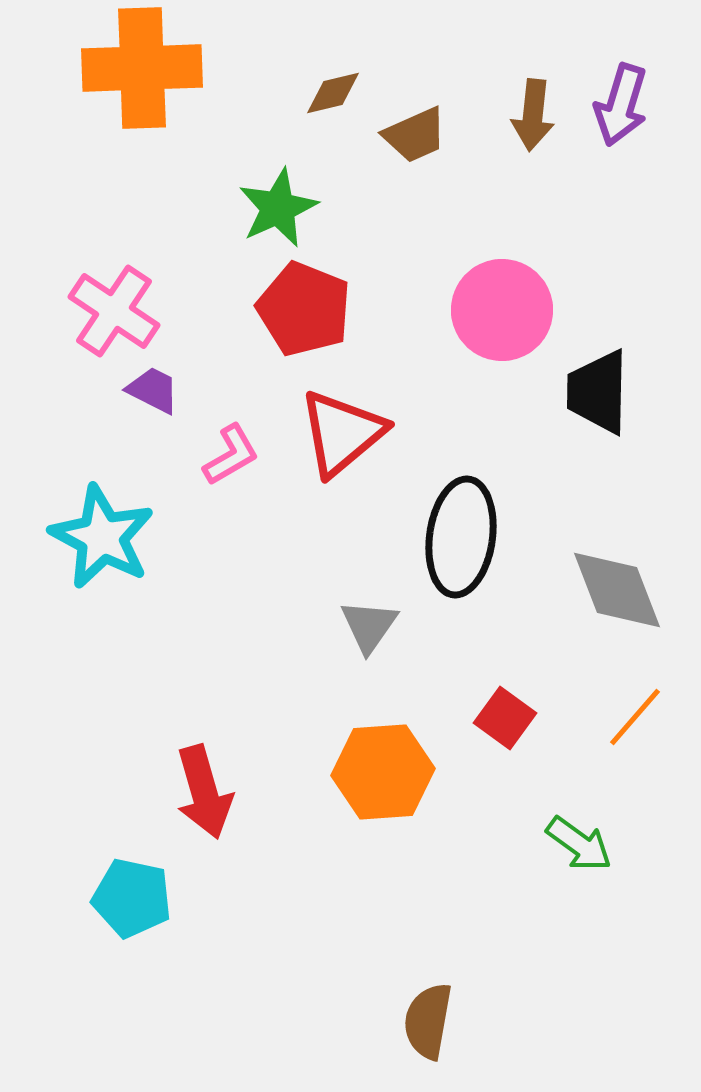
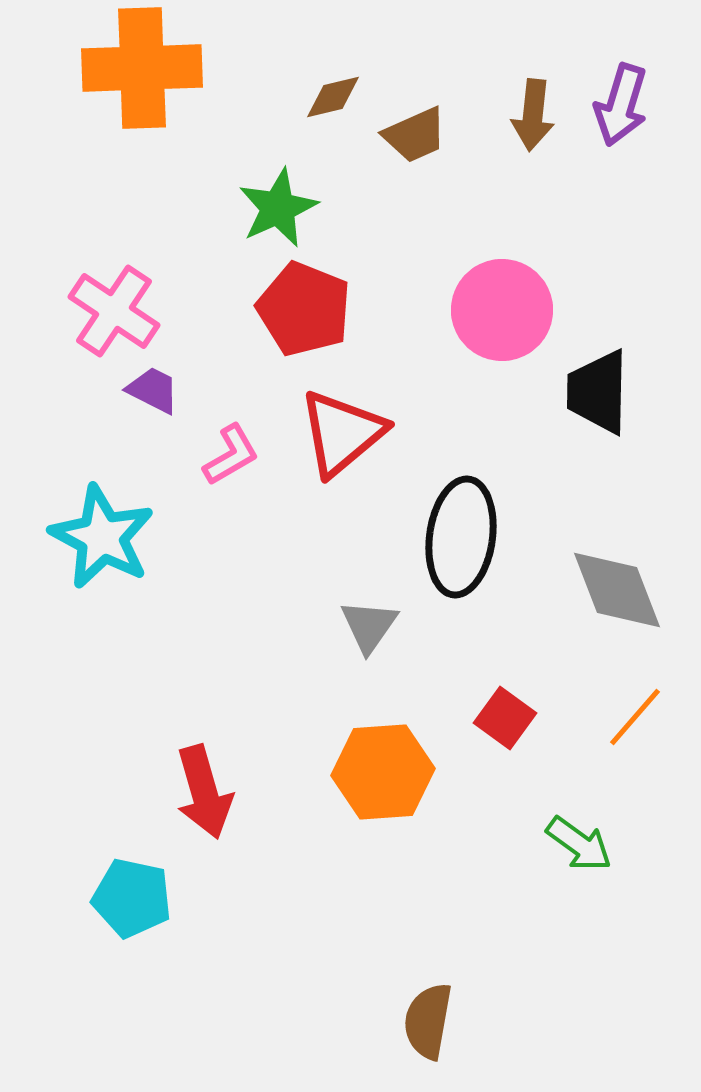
brown diamond: moved 4 px down
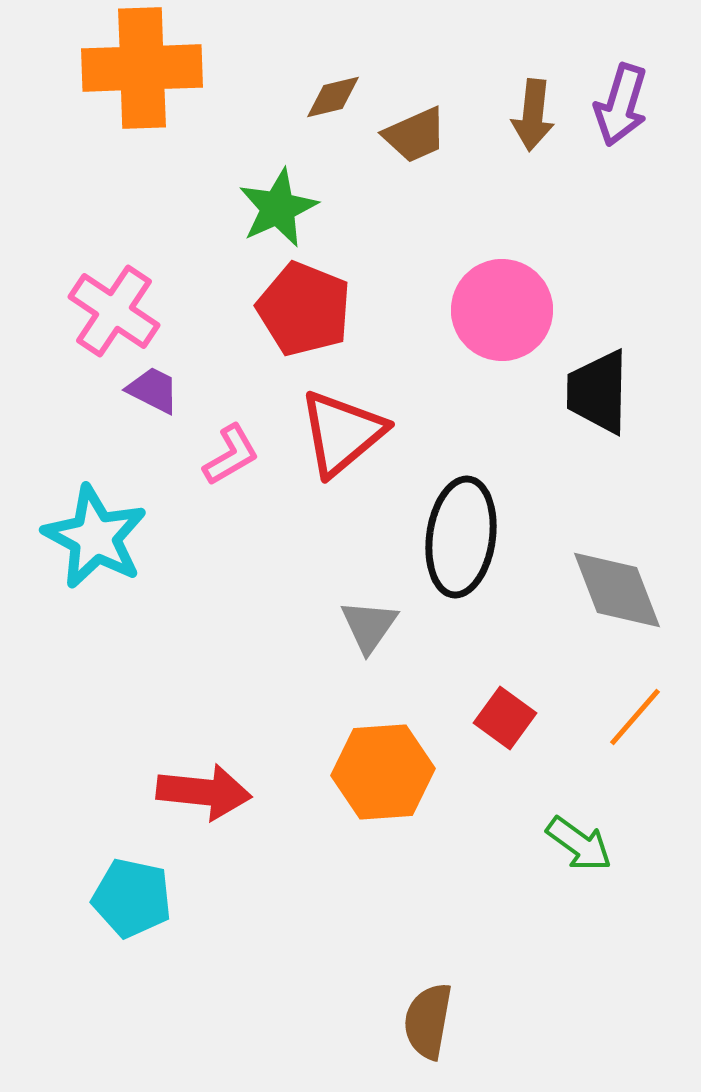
cyan star: moved 7 px left
red arrow: rotated 68 degrees counterclockwise
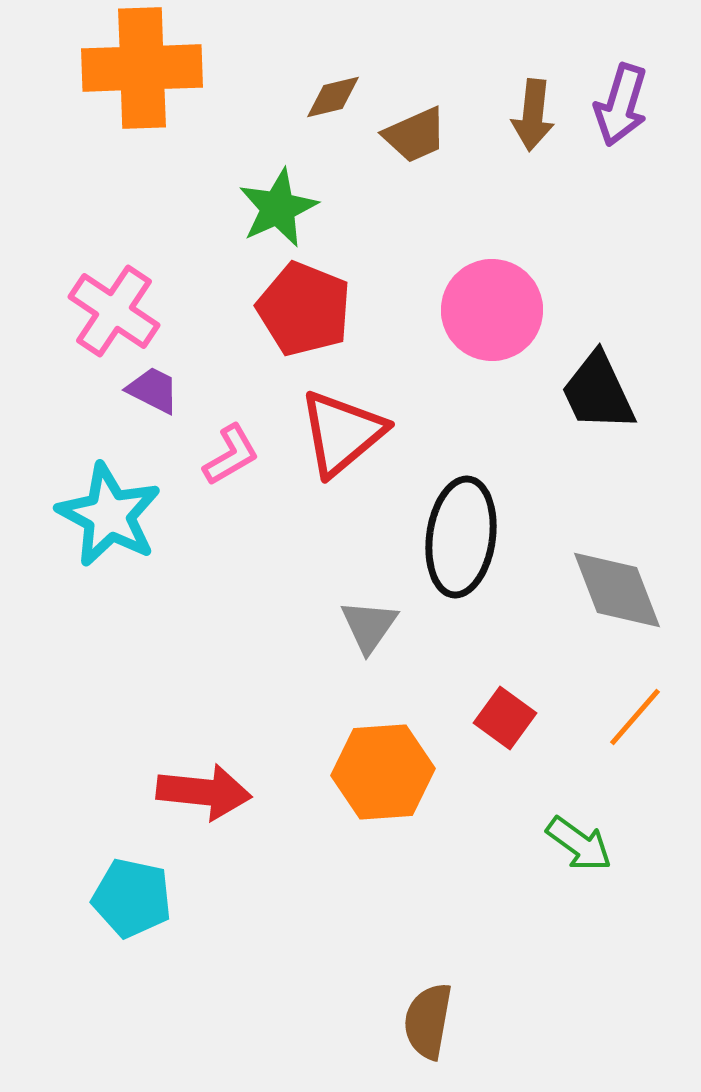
pink circle: moved 10 px left
black trapezoid: rotated 26 degrees counterclockwise
cyan star: moved 14 px right, 22 px up
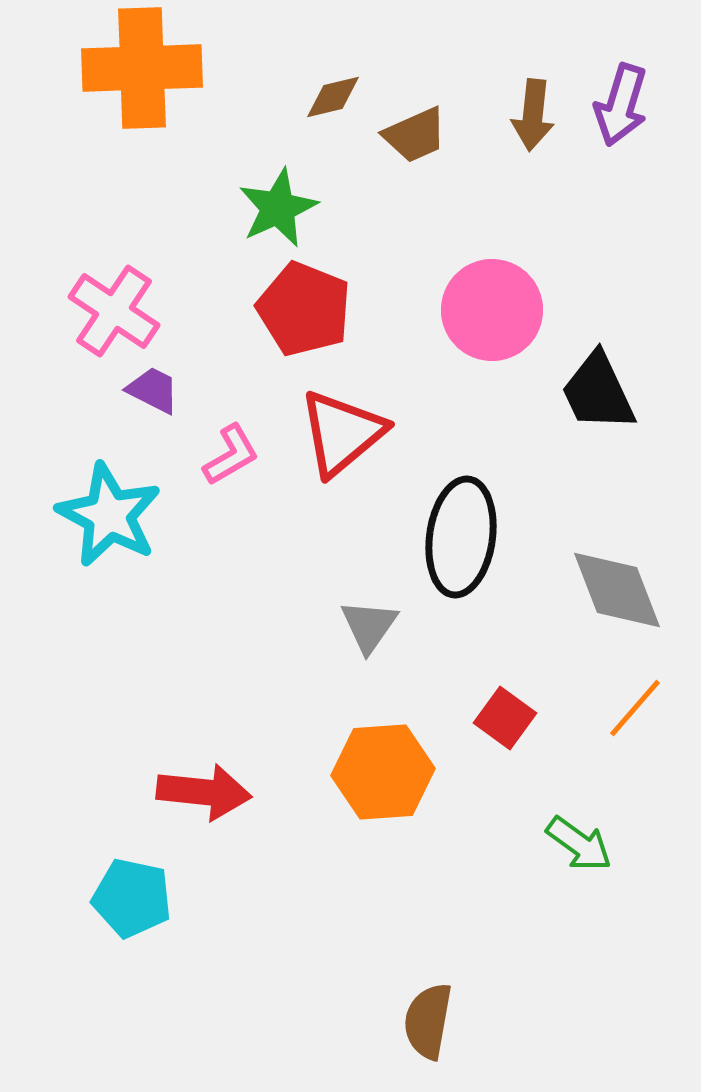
orange line: moved 9 px up
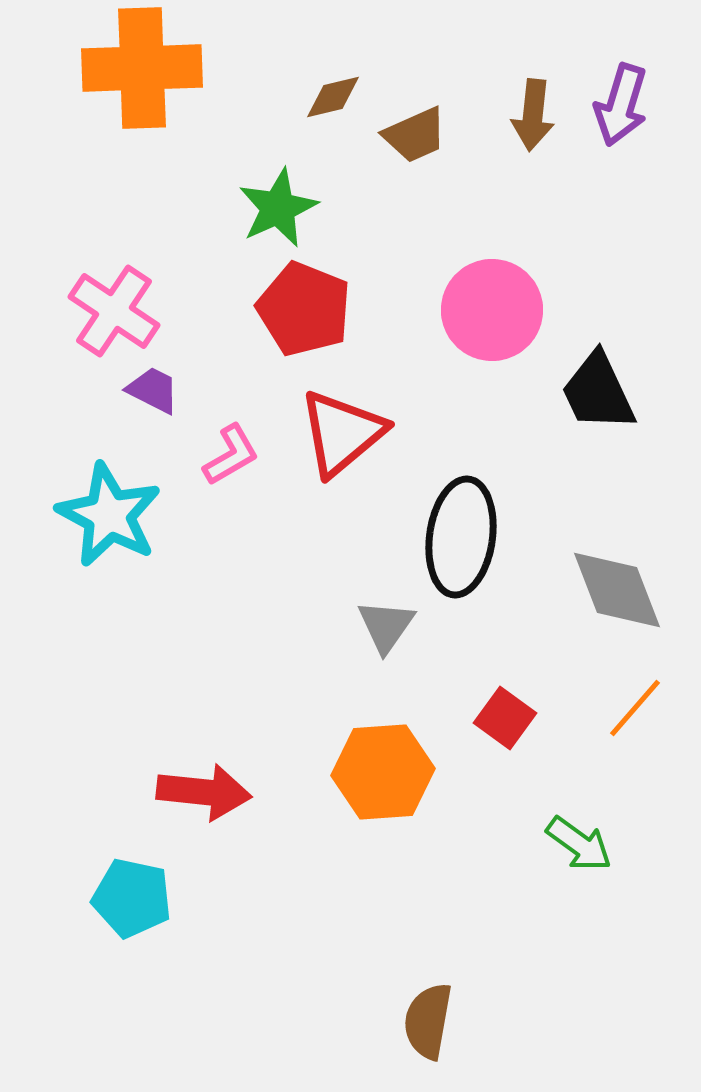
gray triangle: moved 17 px right
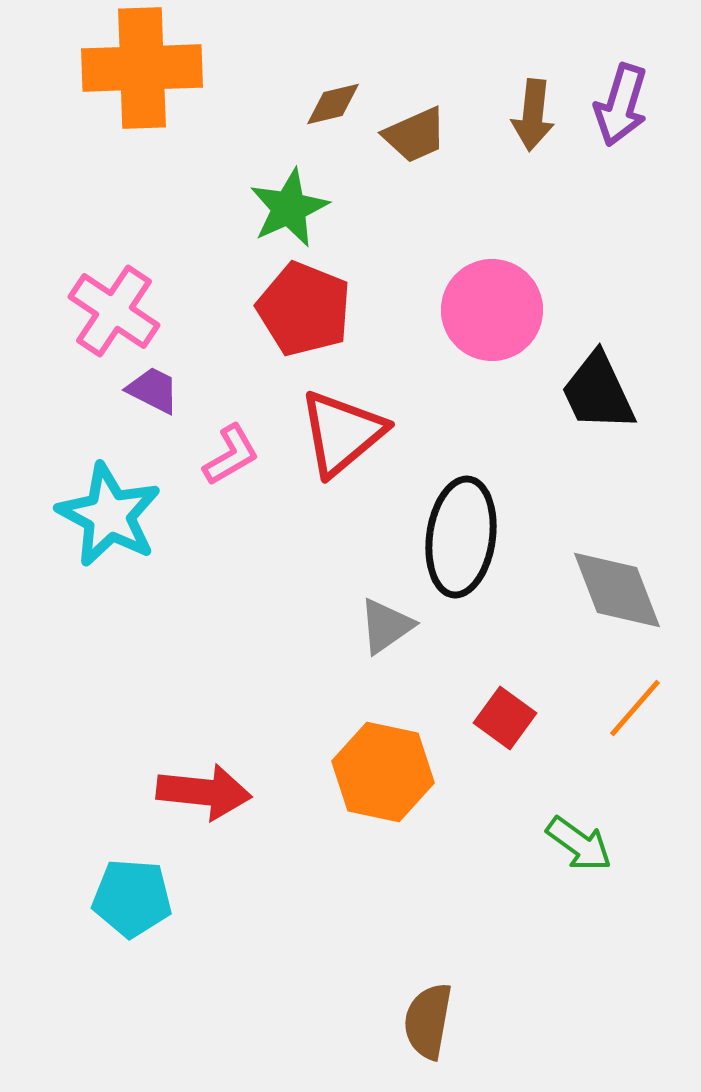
brown diamond: moved 7 px down
green star: moved 11 px right
gray triangle: rotated 20 degrees clockwise
orange hexagon: rotated 16 degrees clockwise
cyan pentagon: rotated 8 degrees counterclockwise
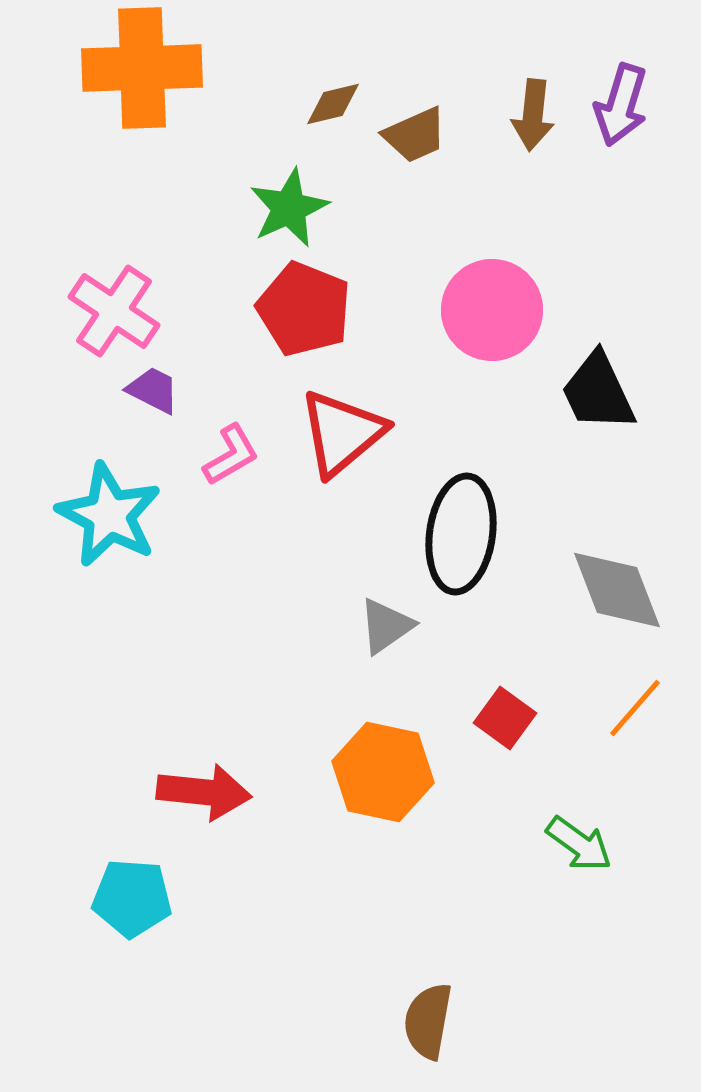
black ellipse: moved 3 px up
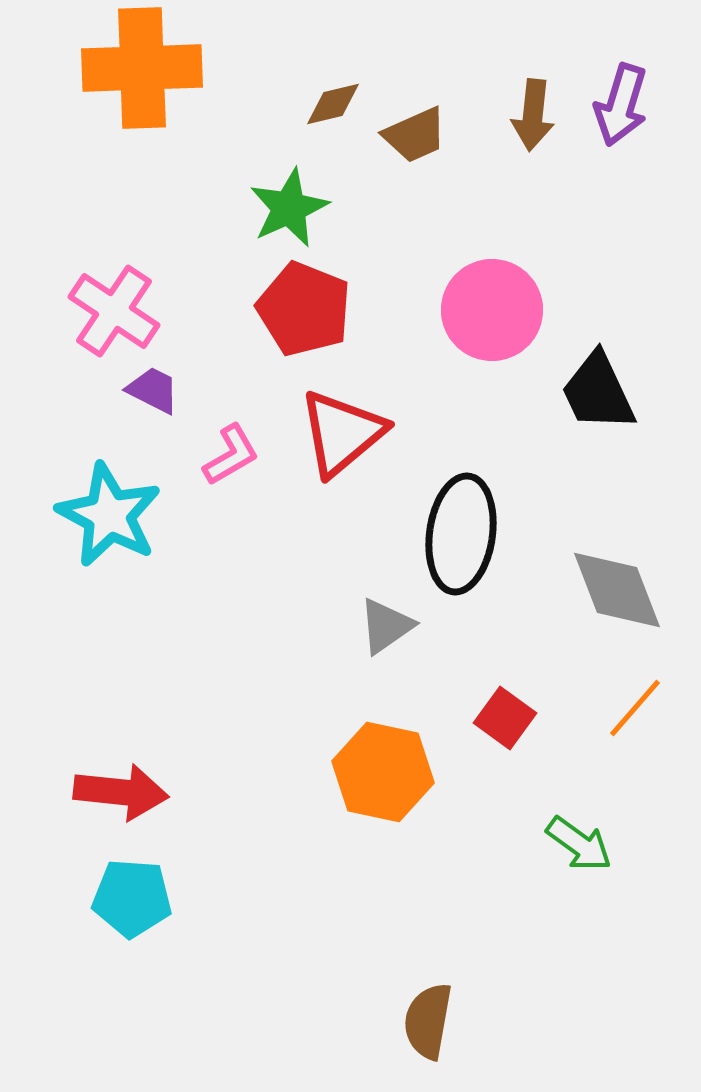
red arrow: moved 83 px left
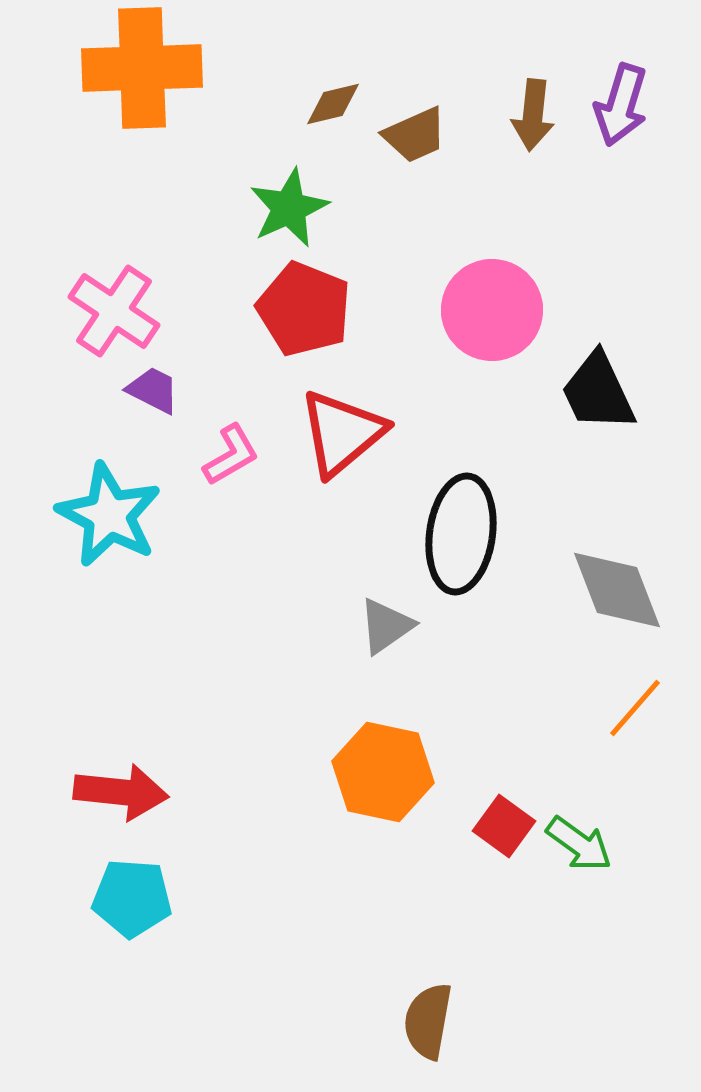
red square: moved 1 px left, 108 px down
